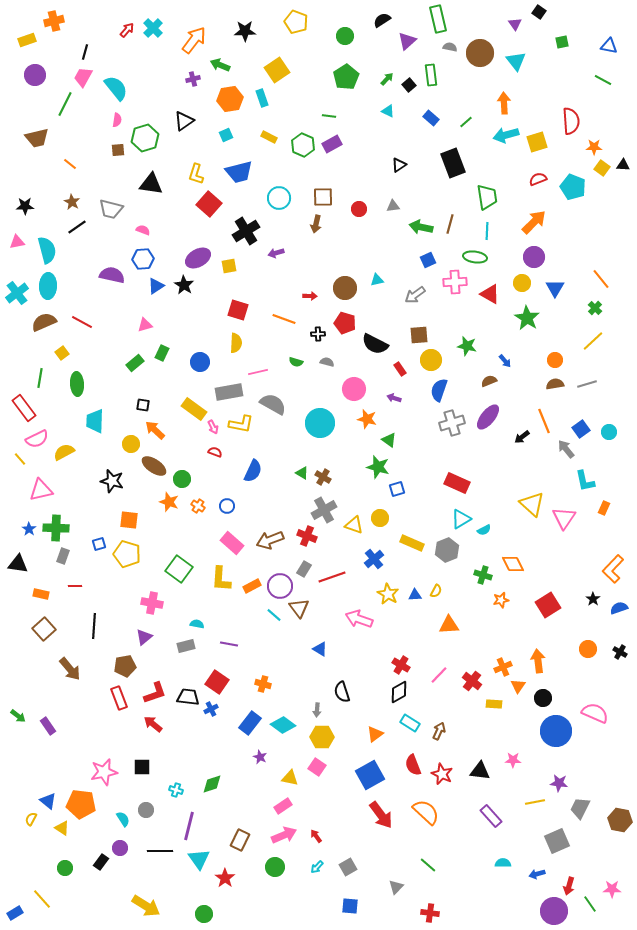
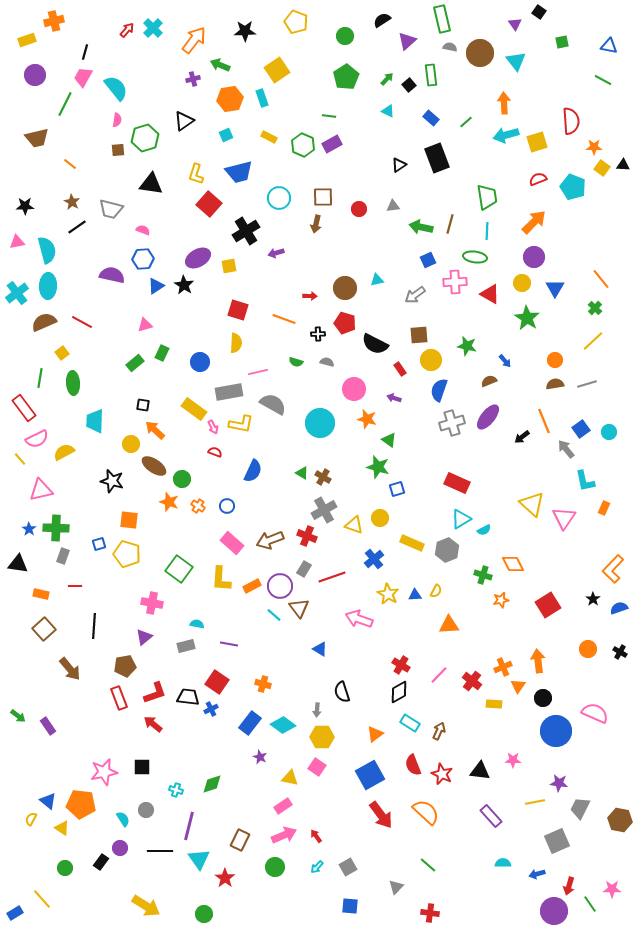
green rectangle at (438, 19): moved 4 px right
black rectangle at (453, 163): moved 16 px left, 5 px up
green ellipse at (77, 384): moved 4 px left, 1 px up
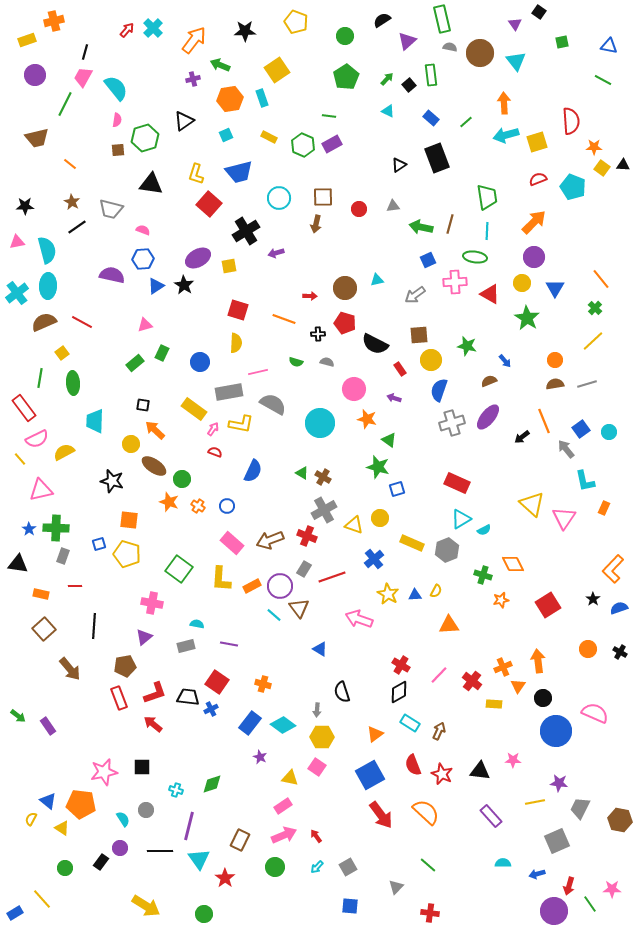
pink arrow at (213, 427): moved 2 px down; rotated 120 degrees counterclockwise
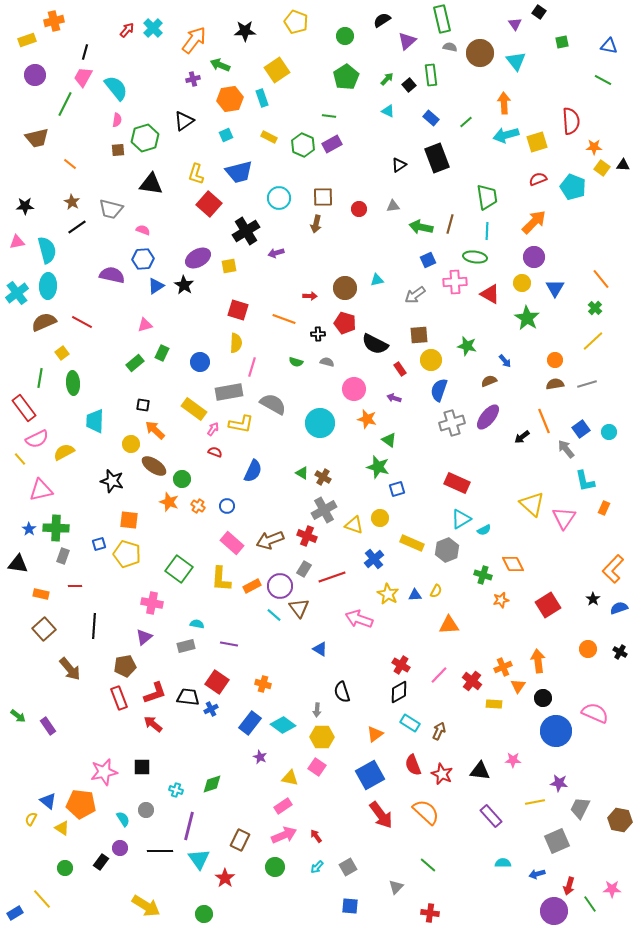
pink line at (258, 372): moved 6 px left, 5 px up; rotated 60 degrees counterclockwise
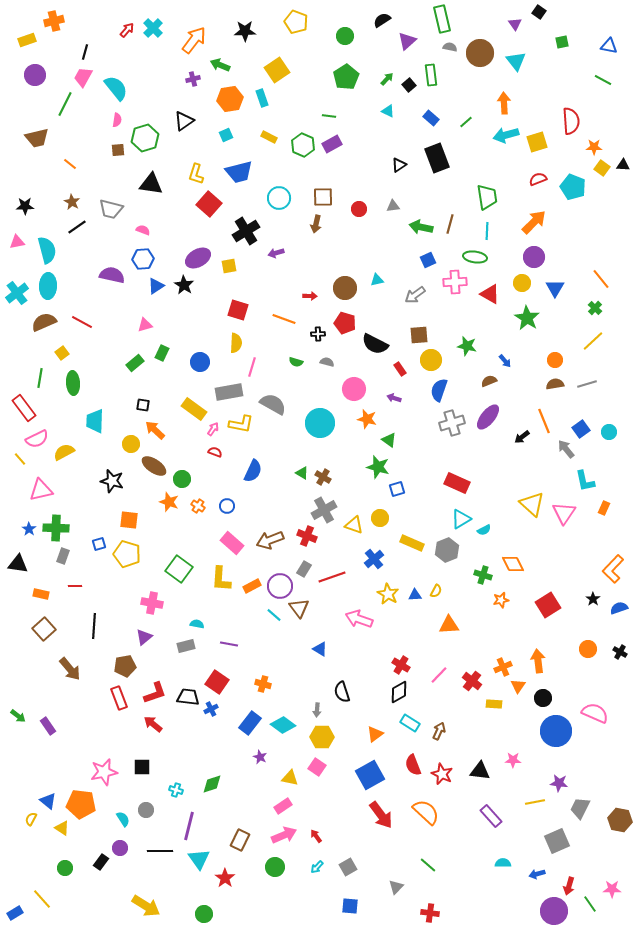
pink triangle at (564, 518): moved 5 px up
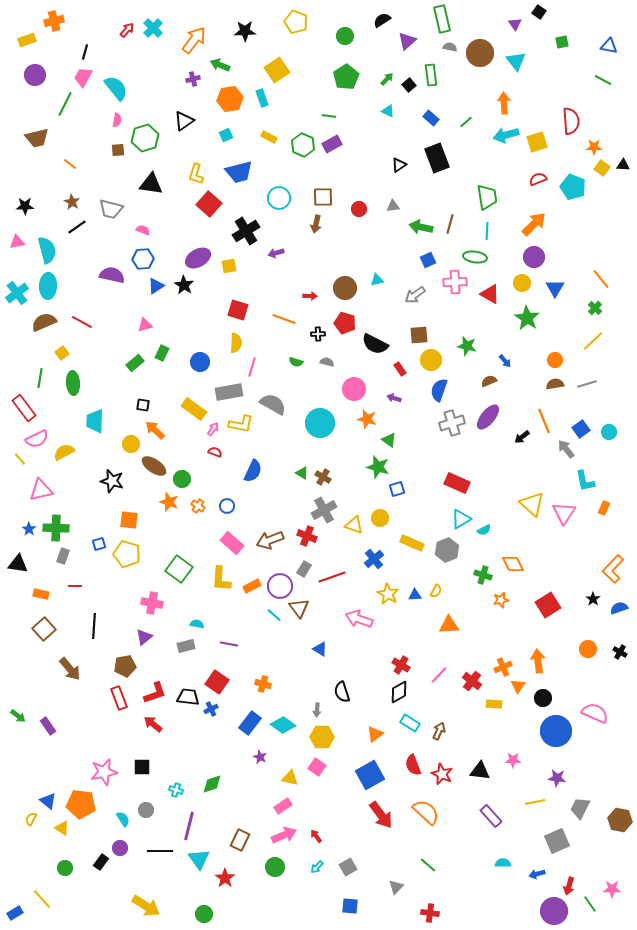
orange arrow at (534, 222): moved 2 px down
purple star at (559, 783): moved 2 px left, 5 px up
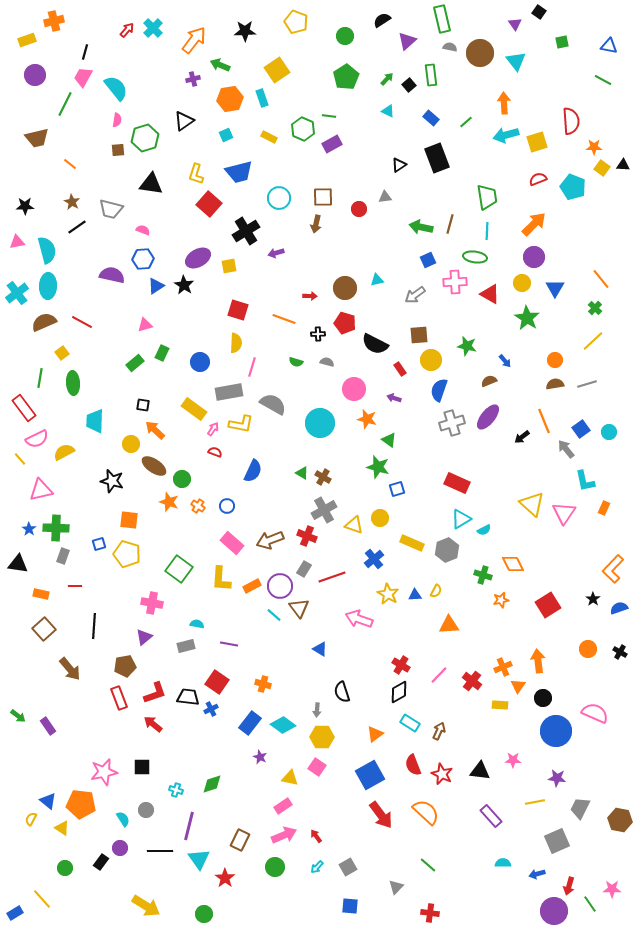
green hexagon at (303, 145): moved 16 px up
gray triangle at (393, 206): moved 8 px left, 9 px up
yellow rectangle at (494, 704): moved 6 px right, 1 px down
